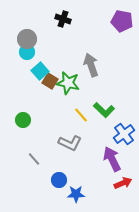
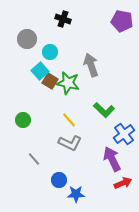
cyan circle: moved 23 px right
yellow line: moved 12 px left, 5 px down
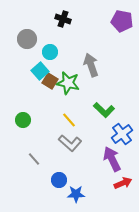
blue cross: moved 2 px left
gray L-shape: rotated 15 degrees clockwise
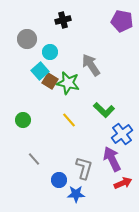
black cross: moved 1 px down; rotated 35 degrees counterclockwise
gray arrow: rotated 15 degrees counterclockwise
gray L-shape: moved 14 px right, 25 px down; rotated 115 degrees counterclockwise
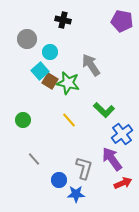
black cross: rotated 28 degrees clockwise
purple arrow: rotated 10 degrees counterclockwise
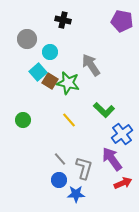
cyan square: moved 2 px left, 1 px down
gray line: moved 26 px right
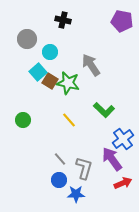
blue cross: moved 1 px right, 5 px down
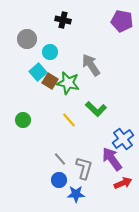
green L-shape: moved 8 px left, 1 px up
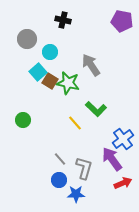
yellow line: moved 6 px right, 3 px down
